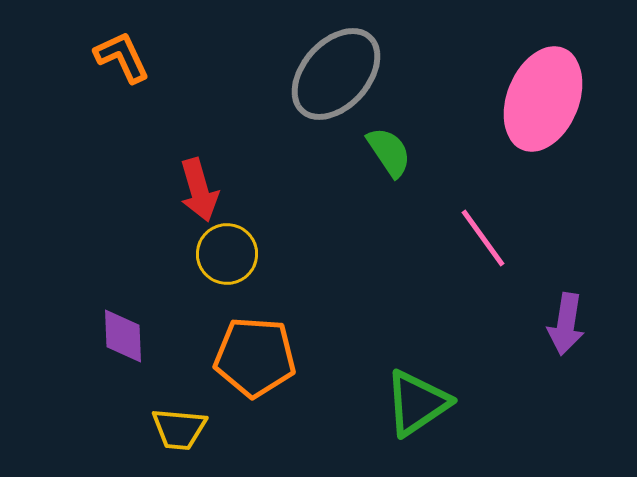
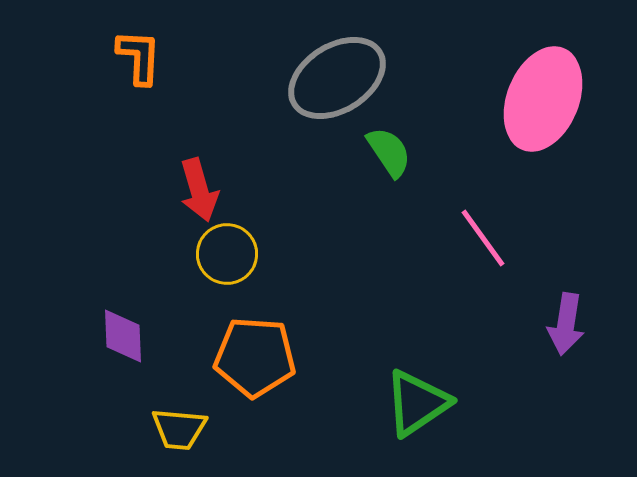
orange L-shape: moved 17 px right; rotated 28 degrees clockwise
gray ellipse: moved 1 px right, 4 px down; rotated 16 degrees clockwise
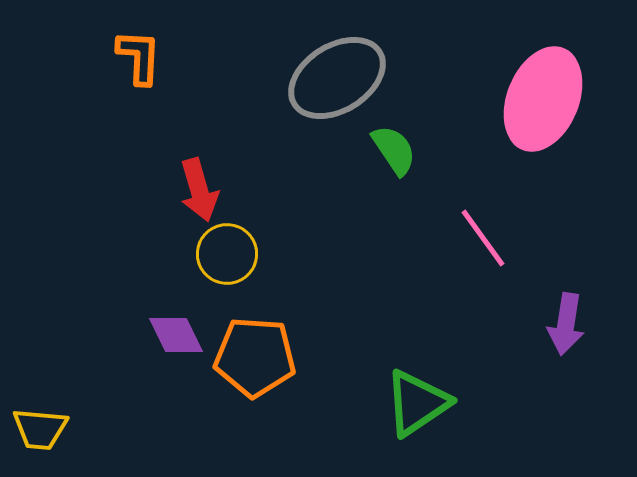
green semicircle: moved 5 px right, 2 px up
purple diamond: moved 53 px right, 1 px up; rotated 24 degrees counterclockwise
yellow trapezoid: moved 139 px left
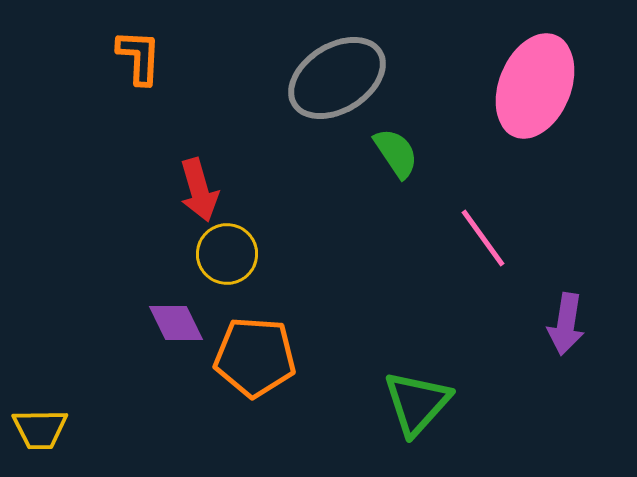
pink ellipse: moved 8 px left, 13 px up
green semicircle: moved 2 px right, 3 px down
purple diamond: moved 12 px up
green triangle: rotated 14 degrees counterclockwise
yellow trapezoid: rotated 6 degrees counterclockwise
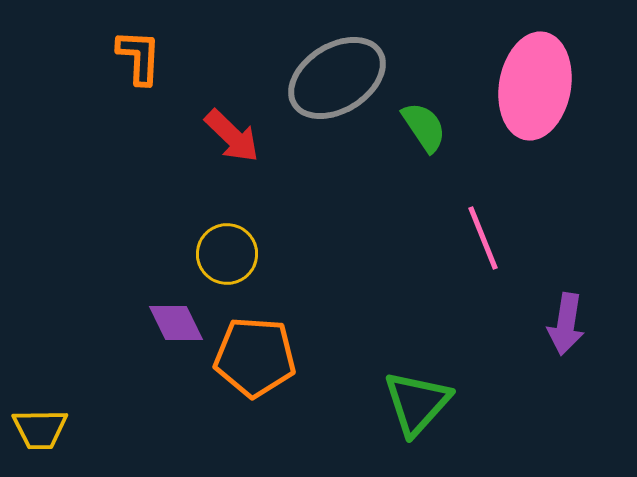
pink ellipse: rotated 12 degrees counterclockwise
green semicircle: moved 28 px right, 26 px up
red arrow: moved 33 px right, 54 px up; rotated 30 degrees counterclockwise
pink line: rotated 14 degrees clockwise
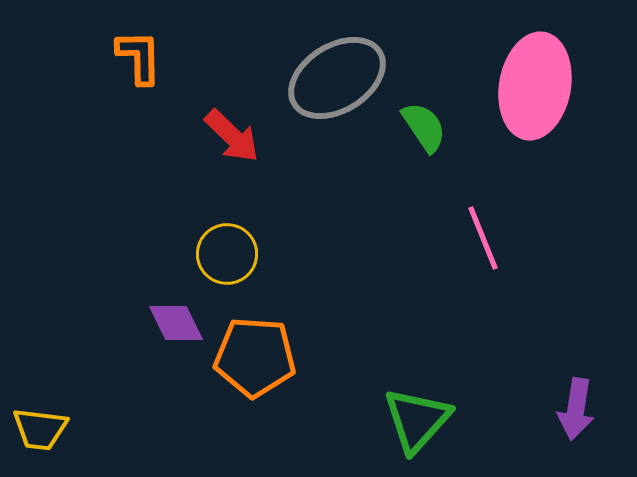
orange L-shape: rotated 4 degrees counterclockwise
purple arrow: moved 10 px right, 85 px down
green triangle: moved 17 px down
yellow trapezoid: rotated 8 degrees clockwise
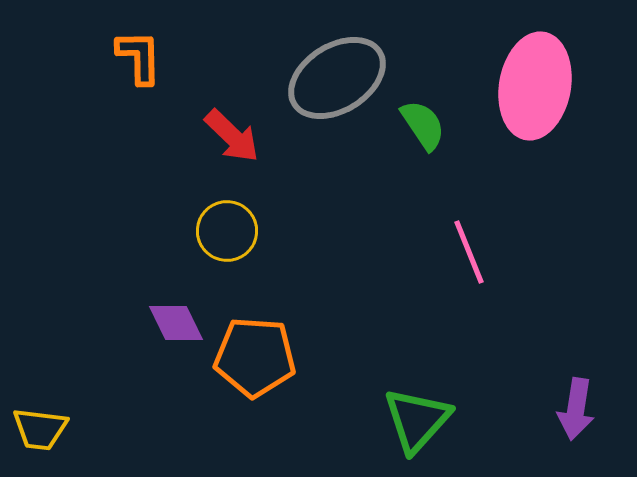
green semicircle: moved 1 px left, 2 px up
pink line: moved 14 px left, 14 px down
yellow circle: moved 23 px up
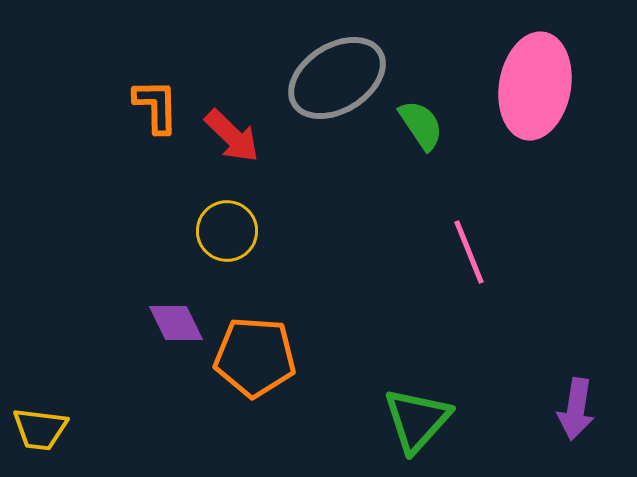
orange L-shape: moved 17 px right, 49 px down
green semicircle: moved 2 px left
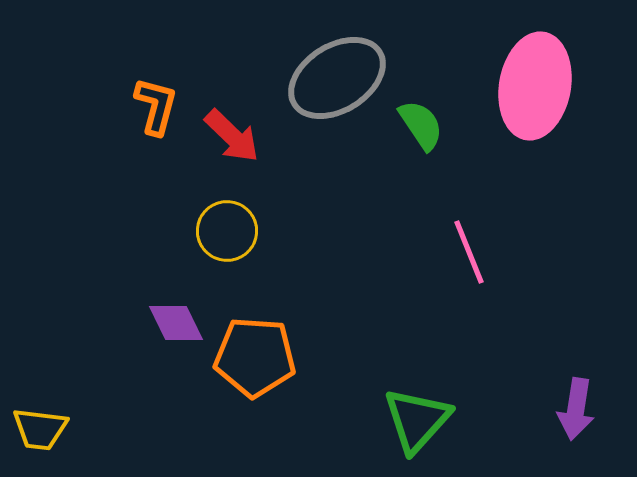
orange L-shape: rotated 16 degrees clockwise
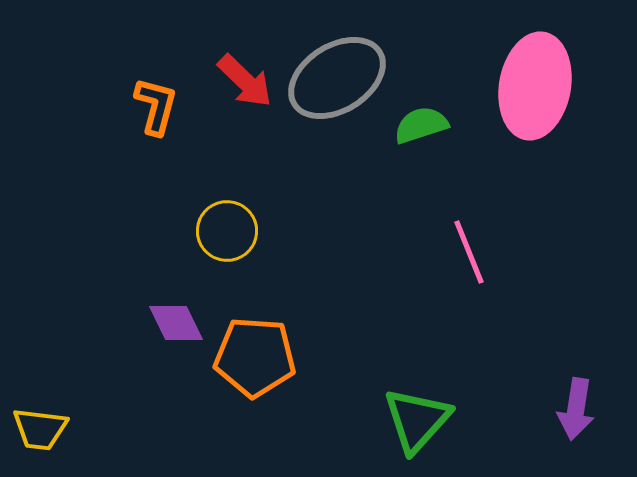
green semicircle: rotated 74 degrees counterclockwise
red arrow: moved 13 px right, 55 px up
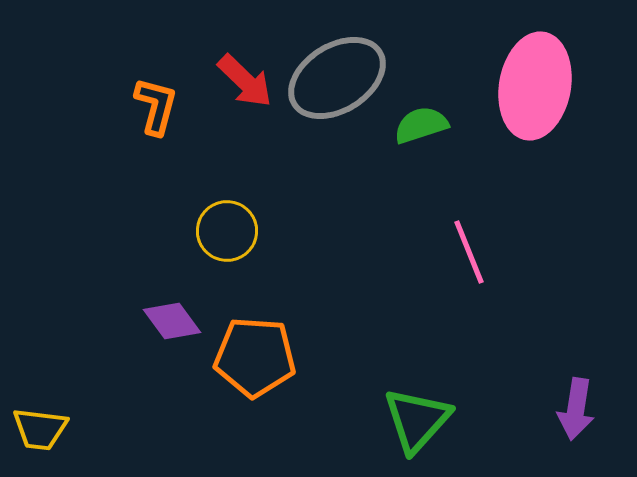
purple diamond: moved 4 px left, 2 px up; rotated 10 degrees counterclockwise
